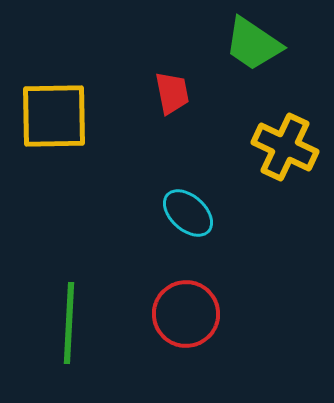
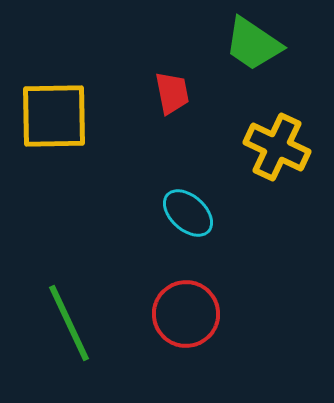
yellow cross: moved 8 px left
green line: rotated 28 degrees counterclockwise
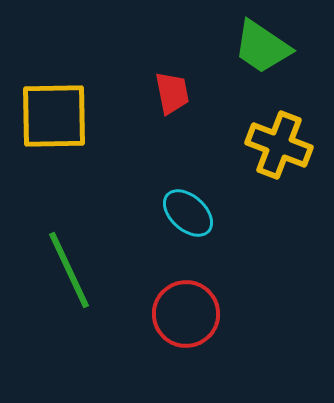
green trapezoid: moved 9 px right, 3 px down
yellow cross: moved 2 px right, 2 px up; rotated 4 degrees counterclockwise
green line: moved 53 px up
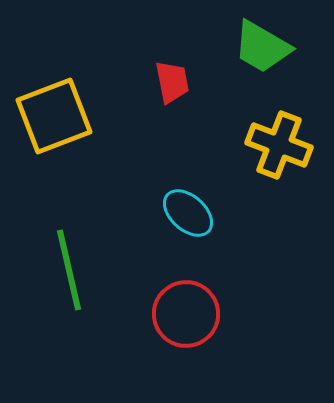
green trapezoid: rotated 4 degrees counterclockwise
red trapezoid: moved 11 px up
yellow square: rotated 20 degrees counterclockwise
green line: rotated 12 degrees clockwise
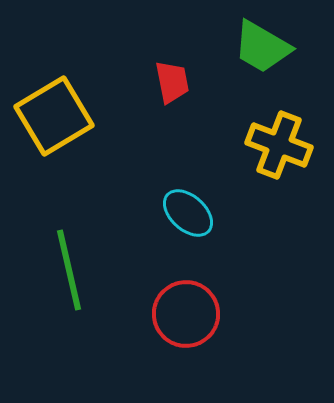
yellow square: rotated 10 degrees counterclockwise
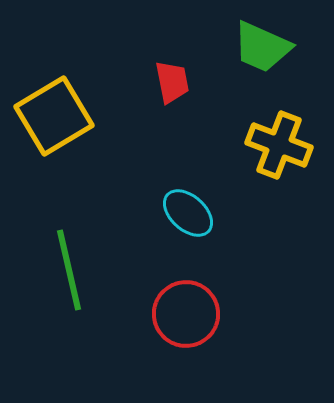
green trapezoid: rotated 6 degrees counterclockwise
